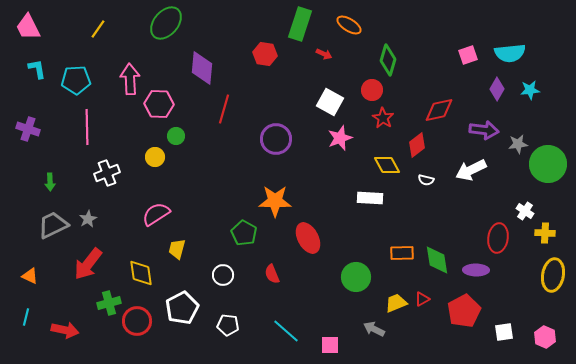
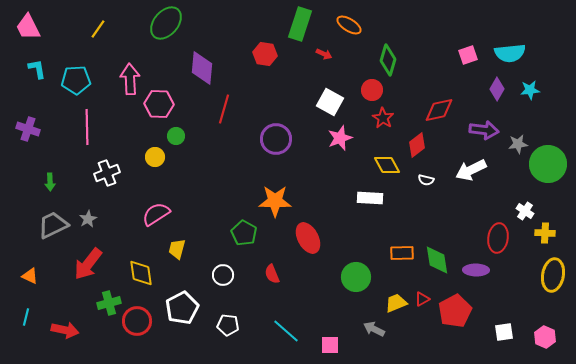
red pentagon at (464, 311): moved 9 px left
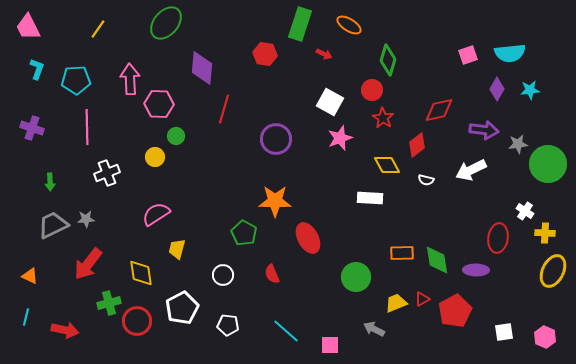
cyan L-shape at (37, 69): rotated 30 degrees clockwise
purple cross at (28, 129): moved 4 px right, 1 px up
gray star at (88, 219): moved 2 px left; rotated 24 degrees clockwise
yellow ellipse at (553, 275): moved 4 px up; rotated 16 degrees clockwise
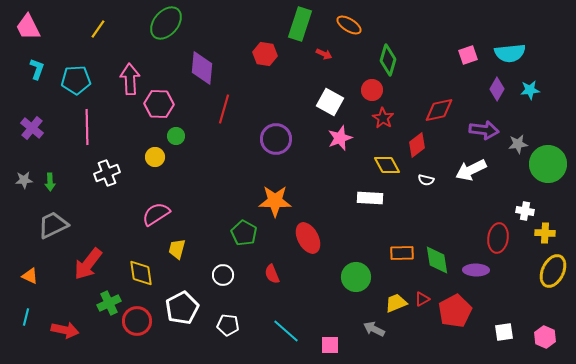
purple cross at (32, 128): rotated 20 degrees clockwise
white cross at (525, 211): rotated 24 degrees counterclockwise
gray star at (86, 219): moved 62 px left, 39 px up
green cross at (109, 303): rotated 10 degrees counterclockwise
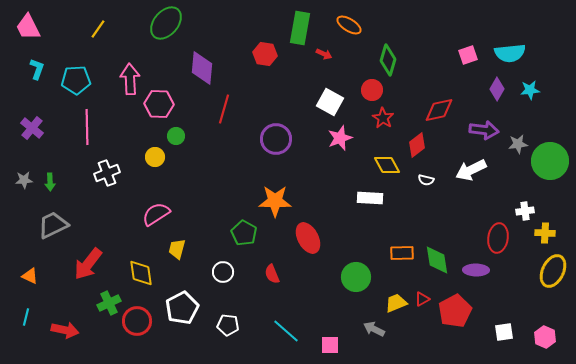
green rectangle at (300, 24): moved 4 px down; rotated 8 degrees counterclockwise
green circle at (548, 164): moved 2 px right, 3 px up
white cross at (525, 211): rotated 18 degrees counterclockwise
white circle at (223, 275): moved 3 px up
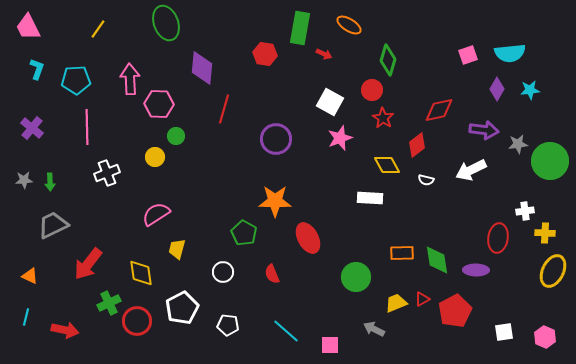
green ellipse at (166, 23): rotated 60 degrees counterclockwise
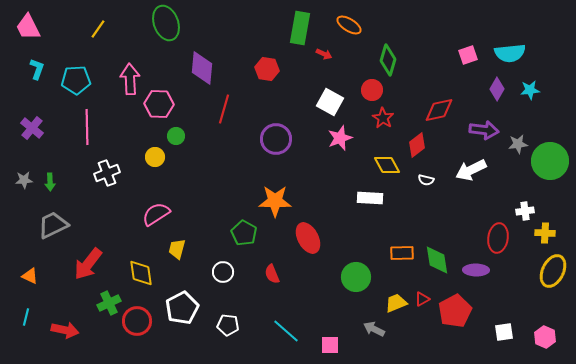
red hexagon at (265, 54): moved 2 px right, 15 px down
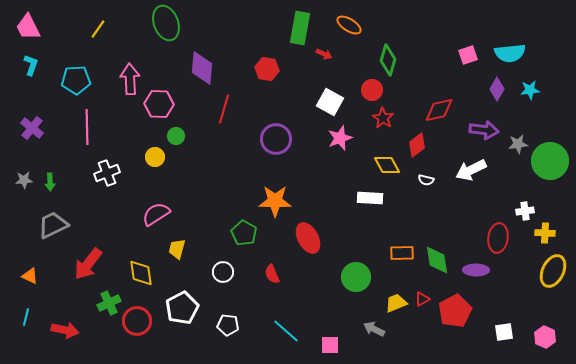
cyan L-shape at (37, 69): moved 6 px left, 4 px up
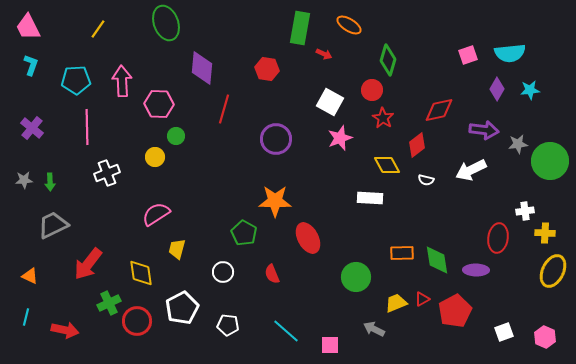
pink arrow at (130, 79): moved 8 px left, 2 px down
white square at (504, 332): rotated 12 degrees counterclockwise
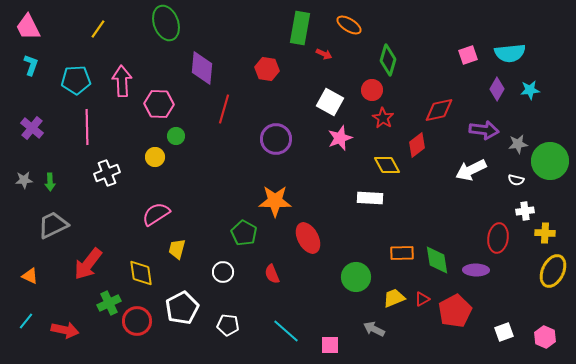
white semicircle at (426, 180): moved 90 px right
yellow trapezoid at (396, 303): moved 2 px left, 5 px up
cyan line at (26, 317): moved 4 px down; rotated 24 degrees clockwise
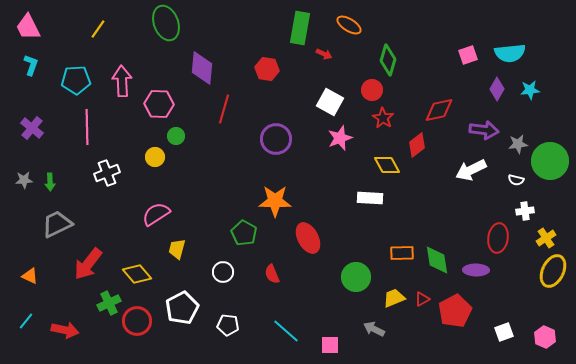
gray trapezoid at (53, 225): moved 4 px right, 1 px up
yellow cross at (545, 233): moved 1 px right, 5 px down; rotated 36 degrees counterclockwise
yellow diamond at (141, 273): moved 4 px left, 1 px down; rotated 32 degrees counterclockwise
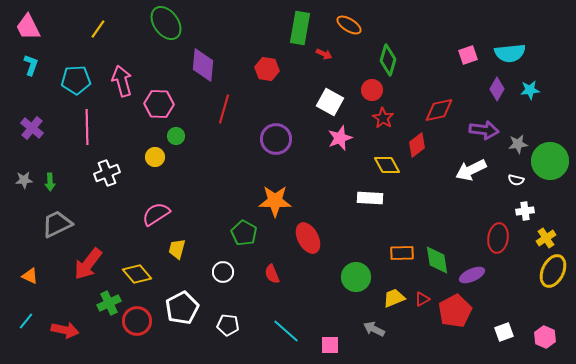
green ellipse at (166, 23): rotated 16 degrees counterclockwise
purple diamond at (202, 68): moved 1 px right, 3 px up
pink arrow at (122, 81): rotated 12 degrees counterclockwise
purple ellipse at (476, 270): moved 4 px left, 5 px down; rotated 25 degrees counterclockwise
